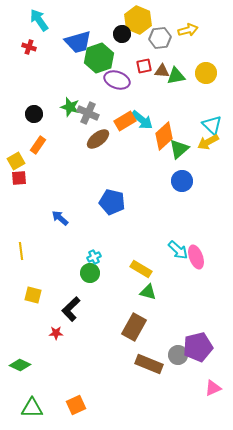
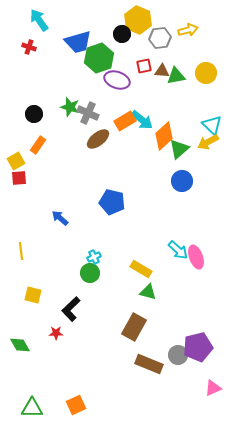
green diamond at (20, 365): moved 20 px up; rotated 35 degrees clockwise
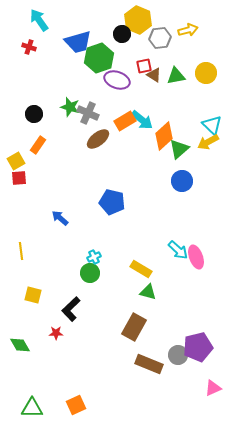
brown triangle at (162, 71): moved 8 px left, 4 px down; rotated 28 degrees clockwise
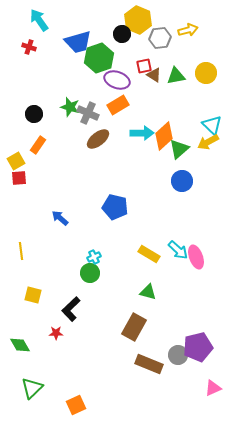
cyan arrow at (142, 120): moved 13 px down; rotated 40 degrees counterclockwise
orange rectangle at (125, 121): moved 7 px left, 16 px up
blue pentagon at (112, 202): moved 3 px right, 5 px down
yellow rectangle at (141, 269): moved 8 px right, 15 px up
green triangle at (32, 408): moved 20 px up; rotated 45 degrees counterclockwise
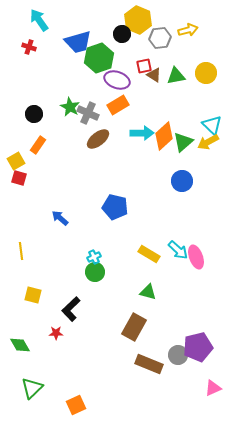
green star at (70, 107): rotated 12 degrees clockwise
green triangle at (179, 149): moved 4 px right, 7 px up
red square at (19, 178): rotated 21 degrees clockwise
green circle at (90, 273): moved 5 px right, 1 px up
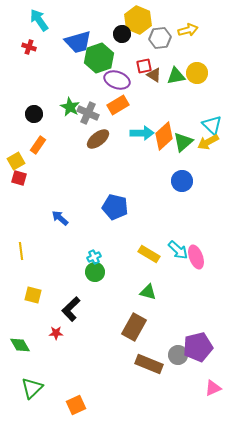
yellow circle at (206, 73): moved 9 px left
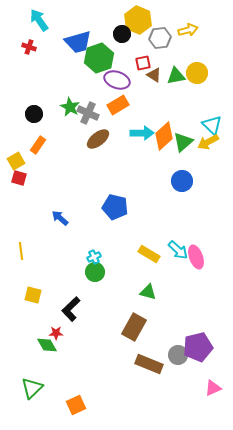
red square at (144, 66): moved 1 px left, 3 px up
green diamond at (20, 345): moved 27 px right
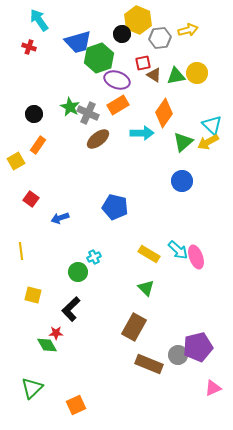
orange diamond at (164, 136): moved 23 px up; rotated 12 degrees counterclockwise
red square at (19, 178): moved 12 px right, 21 px down; rotated 21 degrees clockwise
blue arrow at (60, 218): rotated 60 degrees counterclockwise
green circle at (95, 272): moved 17 px left
green triangle at (148, 292): moved 2 px left, 4 px up; rotated 30 degrees clockwise
